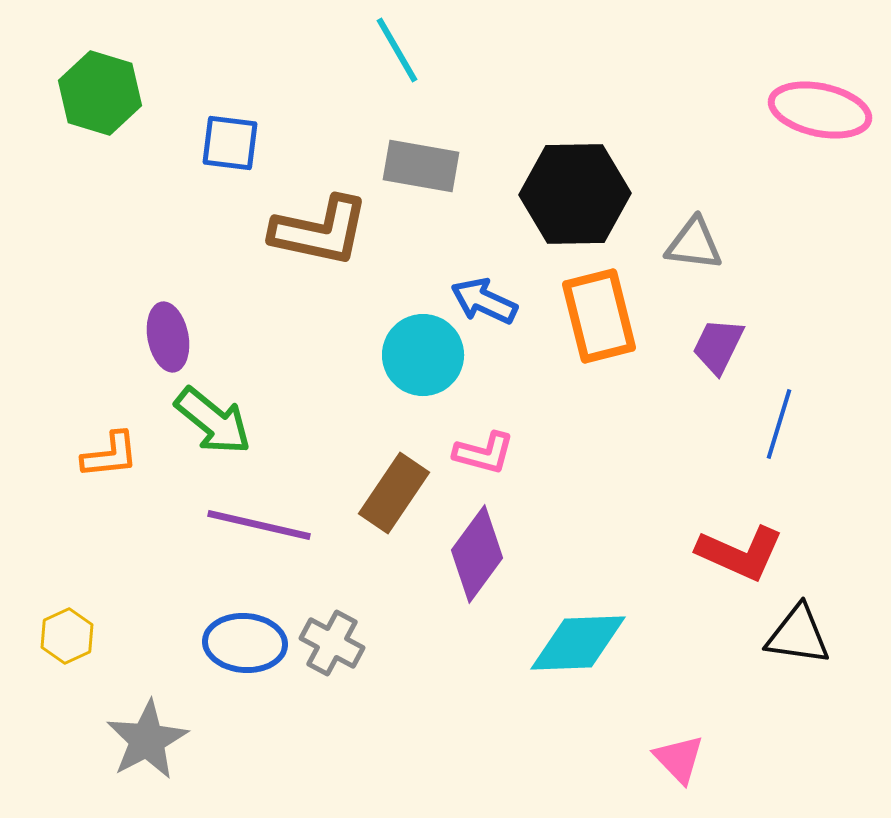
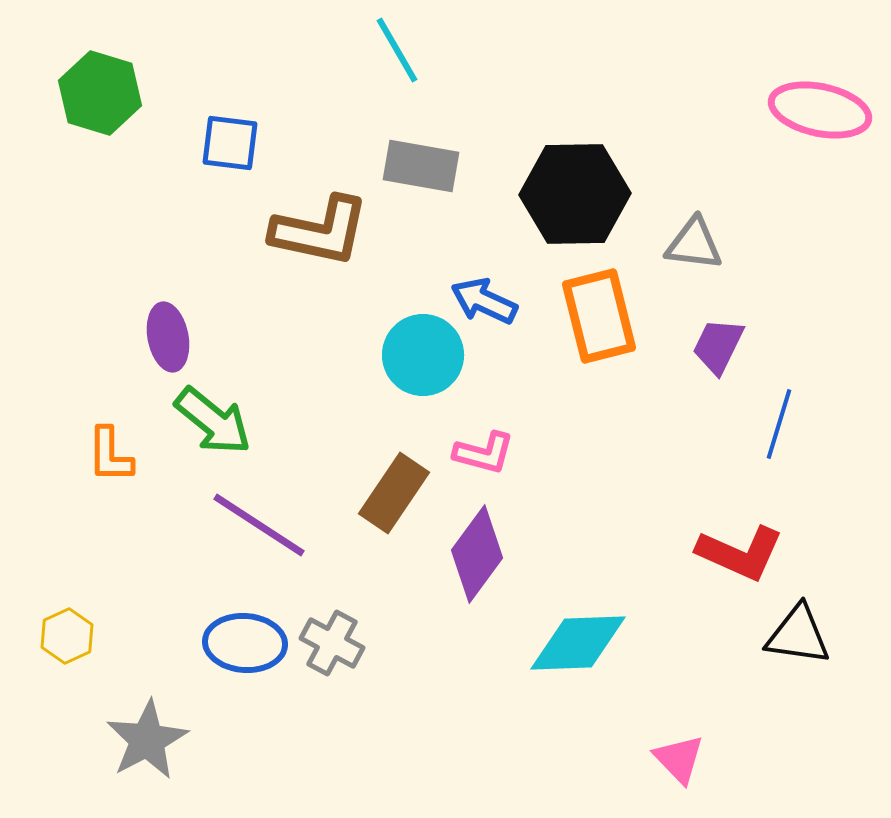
orange L-shape: rotated 96 degrees clockwise
purple line: rotated 20 degrees clockwise
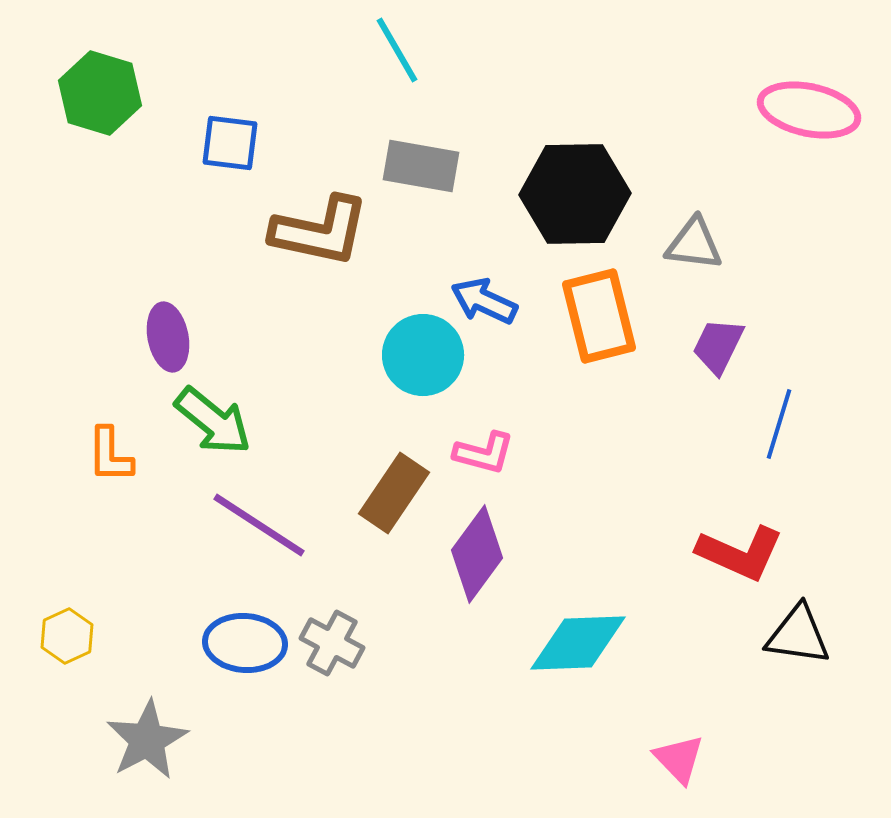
pink ellipse: moved 11 px left
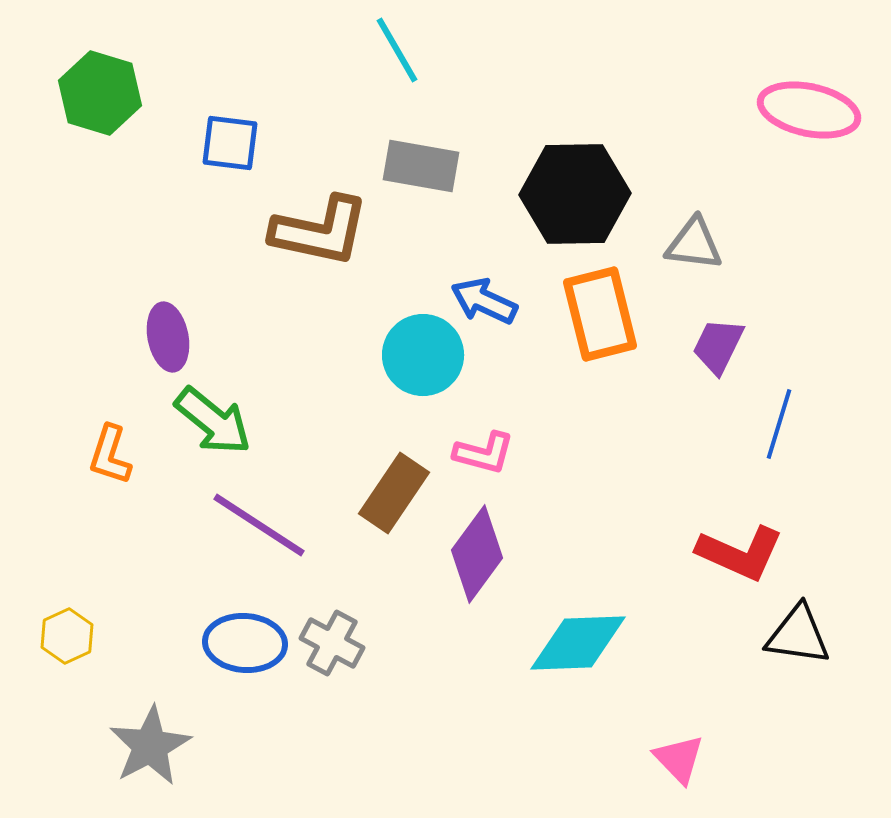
orange rectangle: moved 1 px right, 2 px up
orange L-shape: rotated 18 degrees clockwise
gray star: moved 3 px right, 6 px down
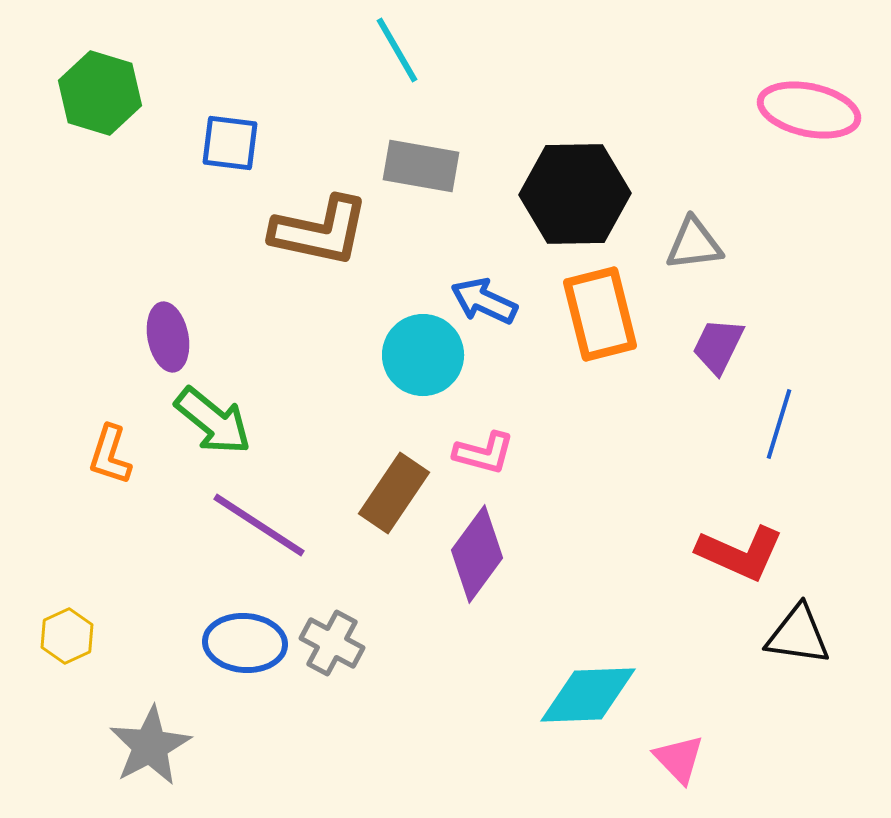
gray triangle: rotated 14 degrees counterclockwise
cyan diamond: moved 10 px right, 52 px down
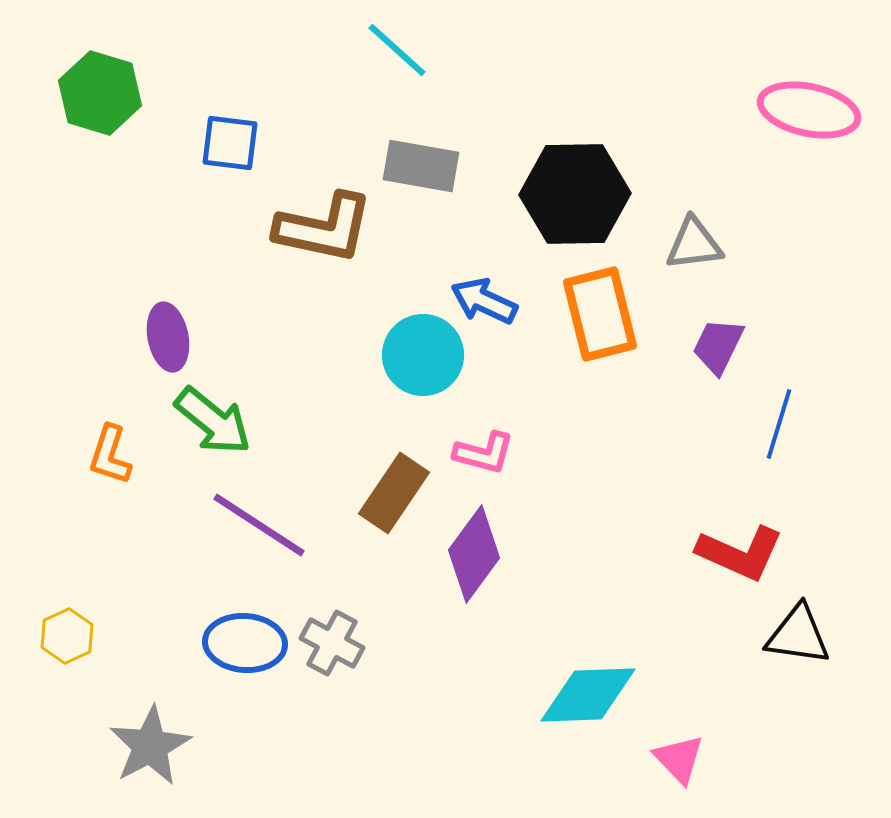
cyan line: rotated 18 degrees counterclockwise
brown L-shape: moved 4 px right, 3 px up
purple diamond: moved 3 px left
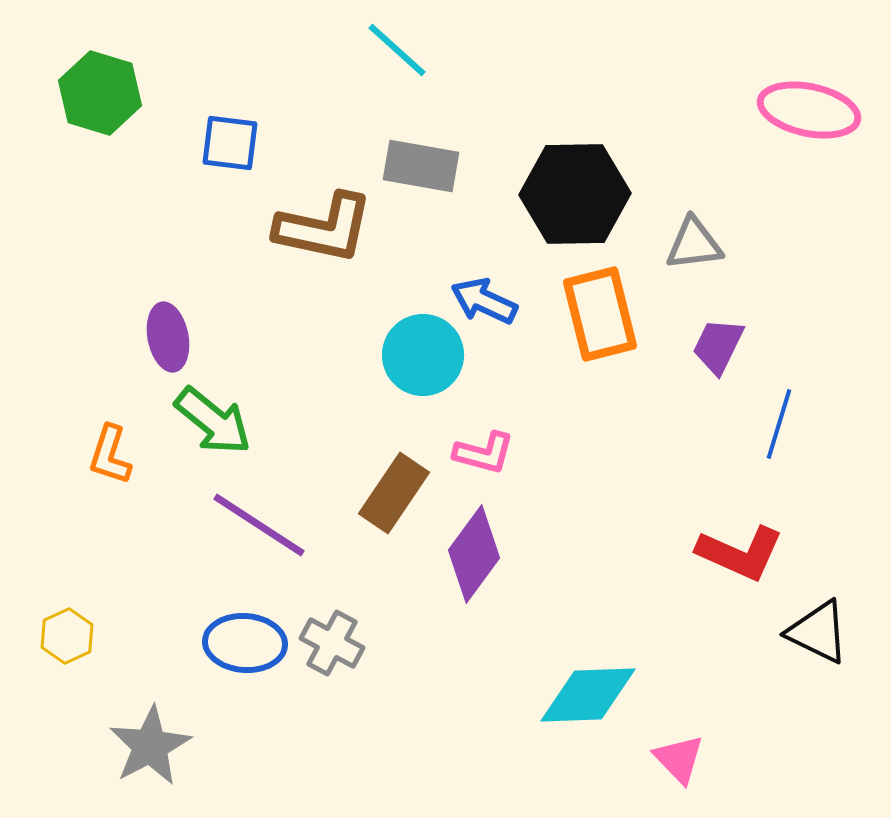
black triangle: moved 20 px right, 3 px up; rotated 18 degrees clockwise
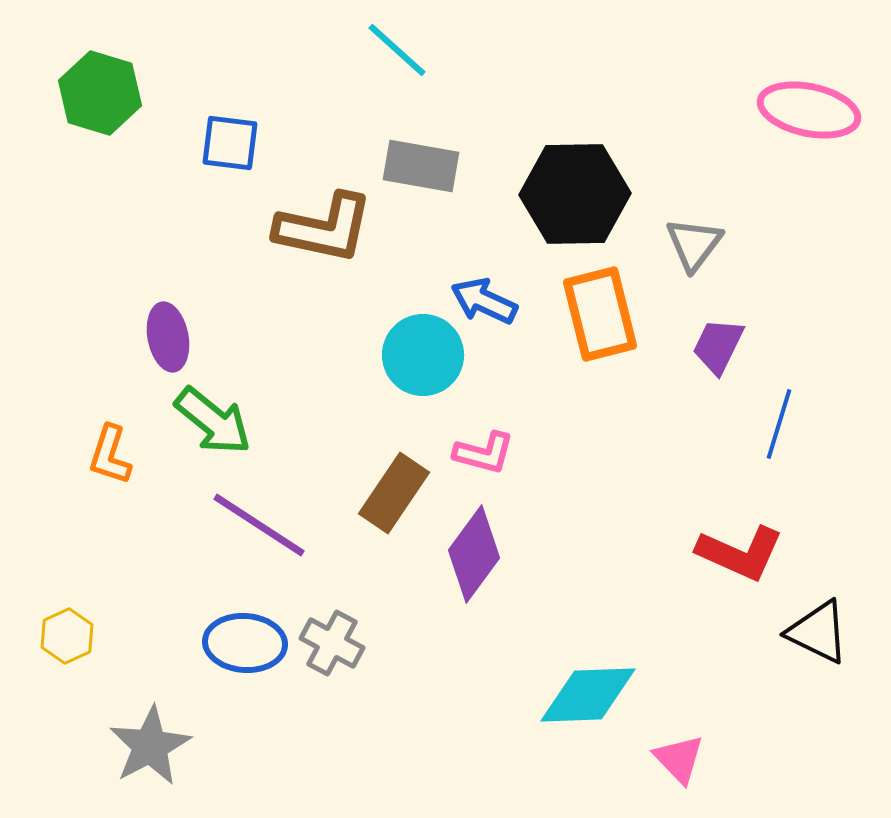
gray triangle: rotated 46 degrees counterclockwise
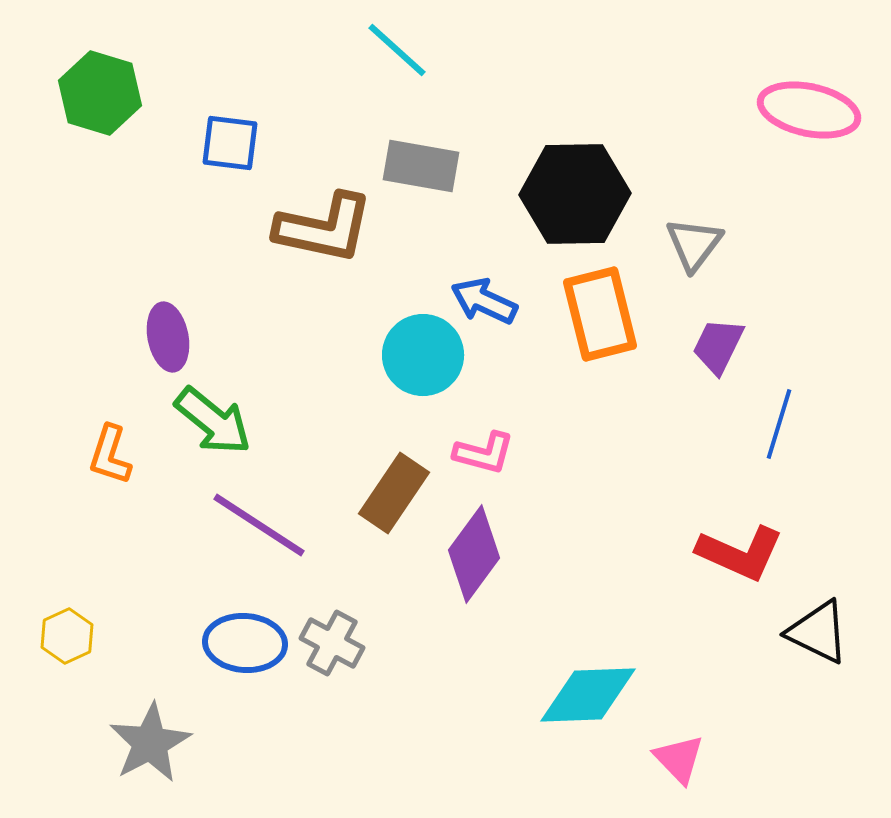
gray star: moved 3 px up
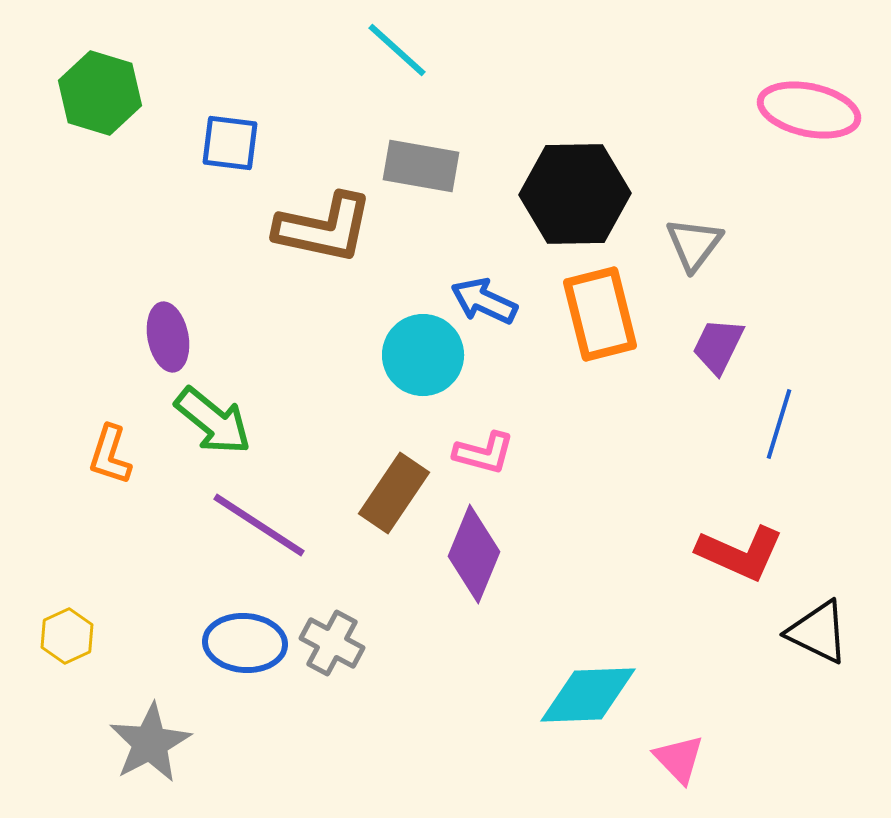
purple diamond: rotated 14 degrees counterclockwise
